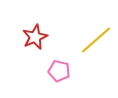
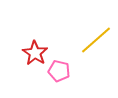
red star: moved 16 px down; rotated 15 degrees counterclockwise
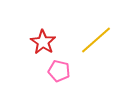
red star: moved 8 px right, 11 px up
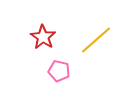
red star: moved 5 px up
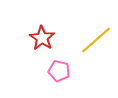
red star: moved 1 px left, 1 px down
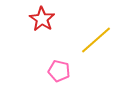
red star: moved 19 px up
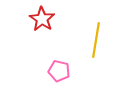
yellow line: rotated 40 degrees counterclockwise
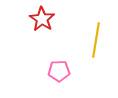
pink pentagon: rotated 15 degrees counterclockwise
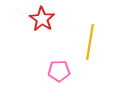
yellow line: moved 6 px left, 2 px down
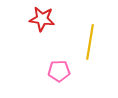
red star: rotated 25 degrees counterclockwise
